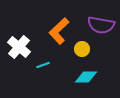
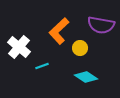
yellow circle: moved 2 px left, 1 px up
cyan line: moved 1 px left, 1 px down
cyan diamond: rotated 35 degrees clockwise
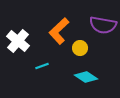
purple semicircle: moved 2 px right
white cross: moved 1 px left, 6 px up
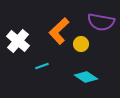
purple semicircle: moved 2 px left, 3 px up
yellow circle: moved 1 px right, 4 px up
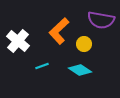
purple semicircle: moved 2 px up
yellow circle: moved 3 px right
cyan diamond: moved 6 px left, 7 px up
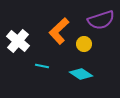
purple semicircle: rotated 28 degrees counterclockwise
cyan line: rotated 32 degrees clockwise
cyan diamond: moved 1 px right, 4 px down
